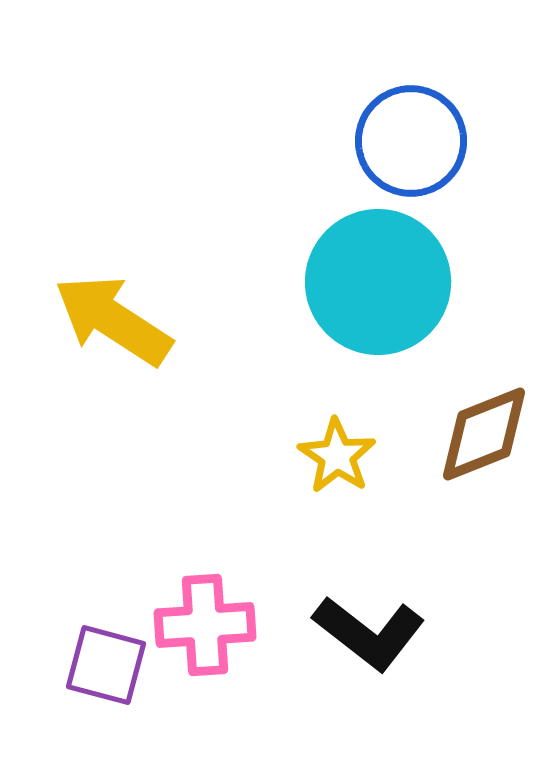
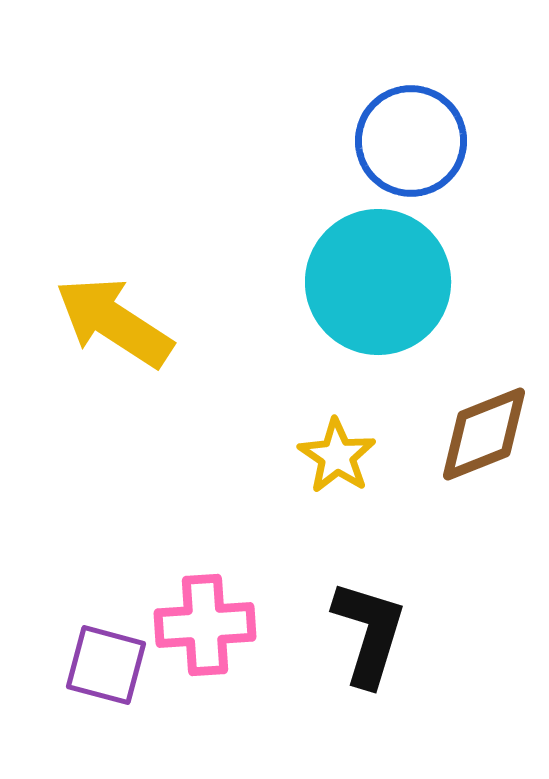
yellow arrow: moved 1 px right, 2 px down
black L-shape: rotated 111 degrees counterclockwise
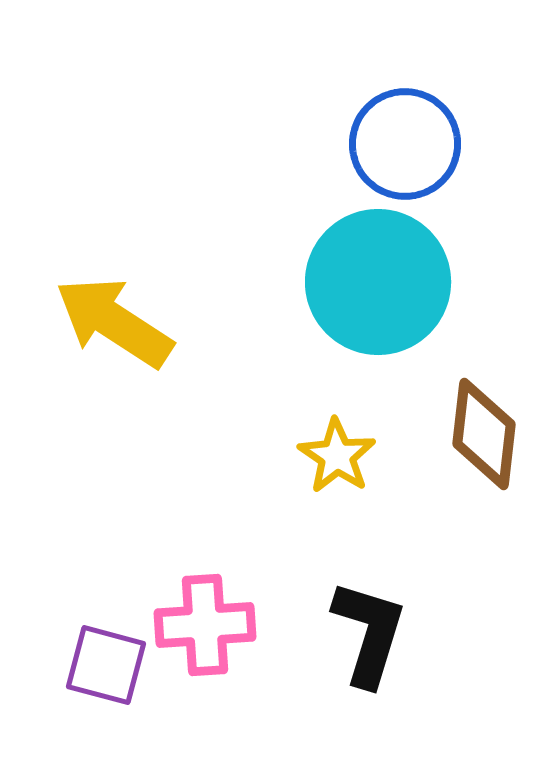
blue circle: moved 6 px left, 3 px down
brown diamond: rotated 62 degrees counterclockwise
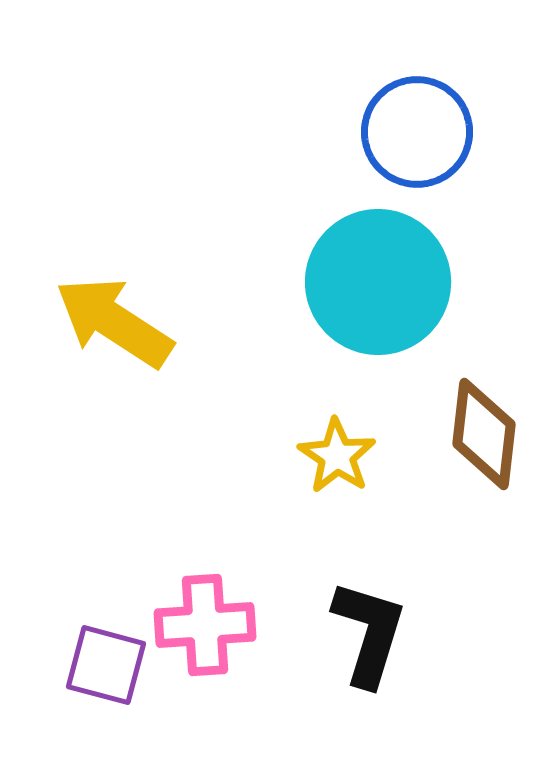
blue circle: moved 12 px right, 12 px up
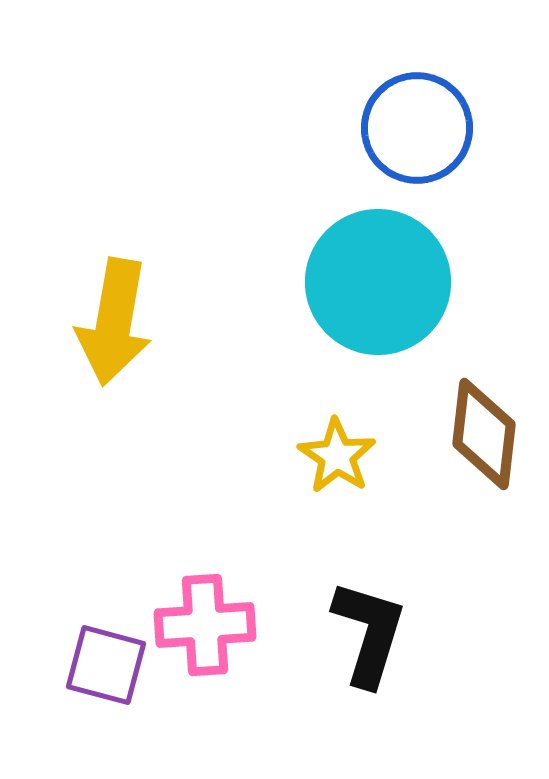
blue circle: moved 4 px up
yellow arrow: rotated 113 degrees counterclockwise
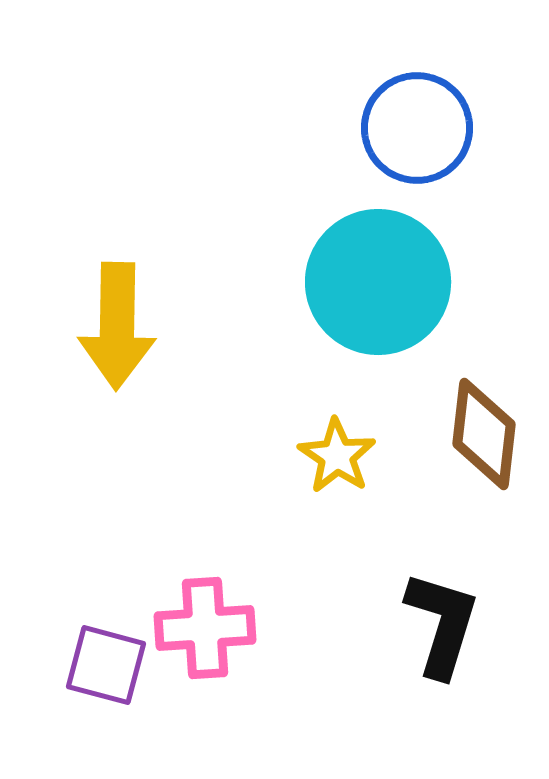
yellow arrow: moved 3 px right, 4 px down; rotated 9 degrees counterclockwise
pink cross: moved 3 px down
black L-shape: moved 73 px right, 9 px up
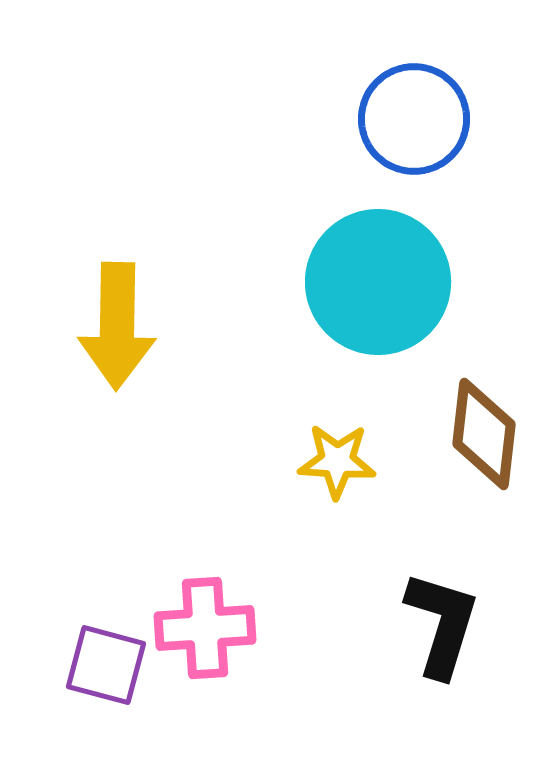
blue circle: moved 3 px left, 9 px up
yellow star: moved 5 px down; rotated 30 degrees counterclockwise
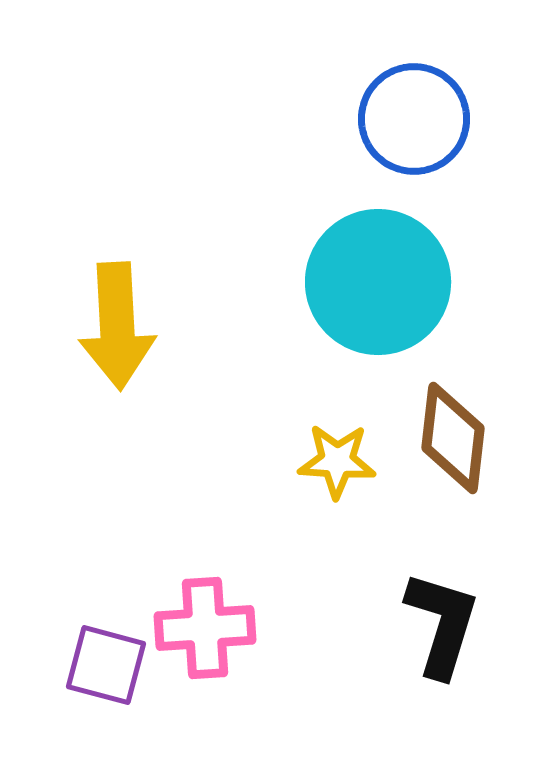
yellow arrow: rotated 4 degrees counterclockwise
brown diamond: moved 31 px left, 4 px down
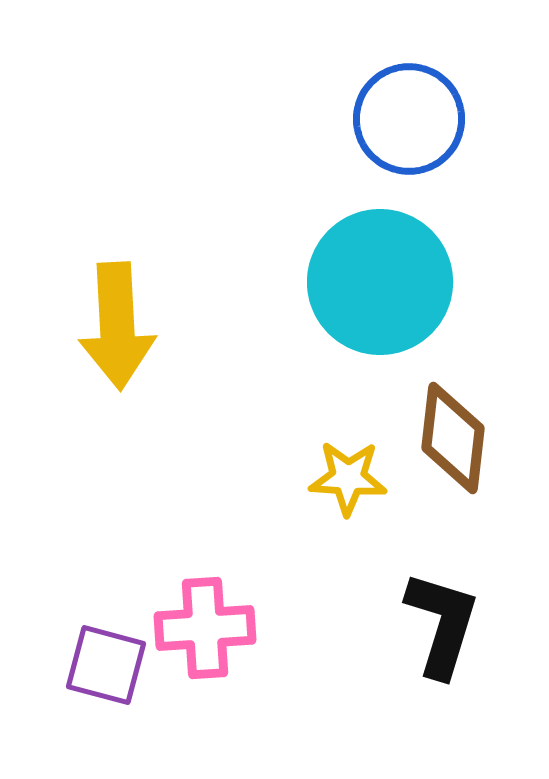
blue circle: moved 5 px left
cyan circle: moved 2 px right
yellow star: moved 11 px right, 17 px down
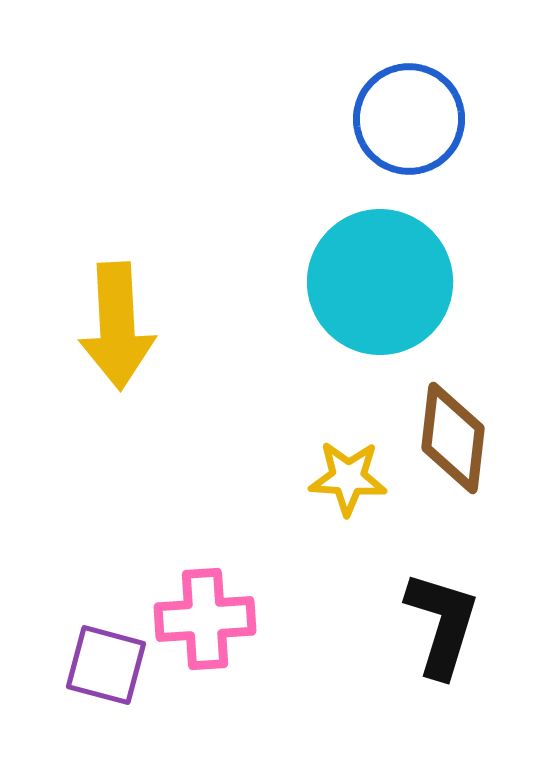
pink cross: moved 9 px up
